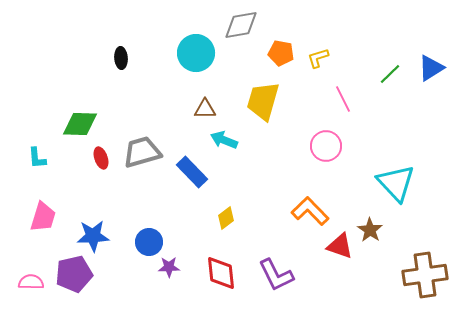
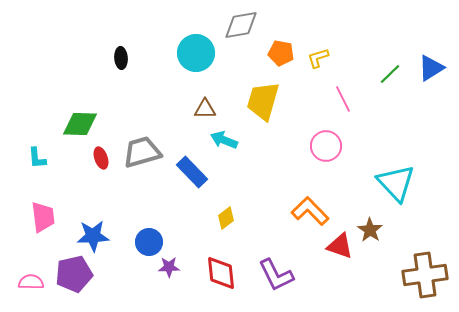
pink trapezoid: rotated 24 degrees counterclockwise
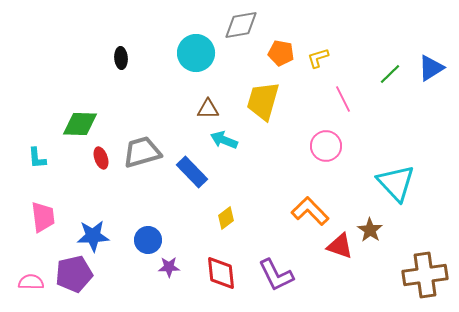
brown triangle: moved 3 px right
blue circle: moved 1 px left, 2 px up
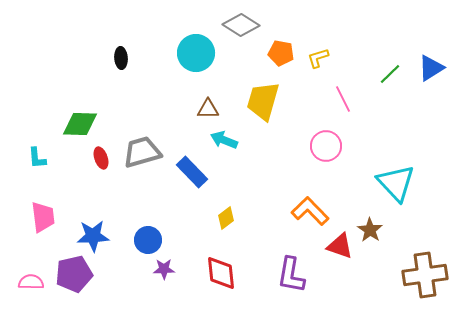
gray diamond: rotated 42 degrees clockwise
purple star: moved 5 px left, 2 px down
purple L-shape: moved 15 px right; rotated 36 degrees clockwise
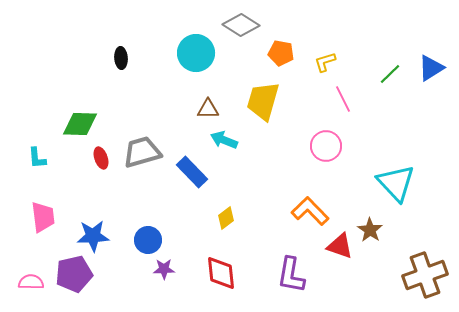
yellow L-shape: moved 7 px right, 4 px down
brown cross: rotated 12 degrees counterclockwise
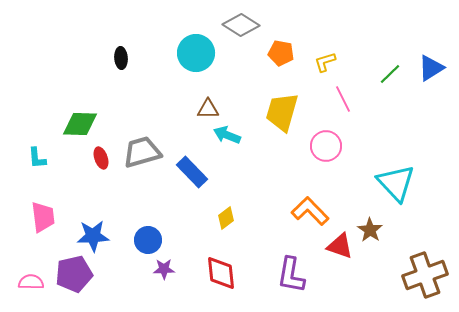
yellow trapezoid: moved 19 px right, 11 px down
cyan arrow: moved 3 px right, 5 px up
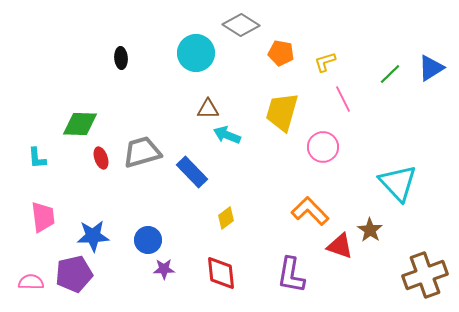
pink circle: moved 3 px left, 1 px down
cyan triangle: moved 2 px right
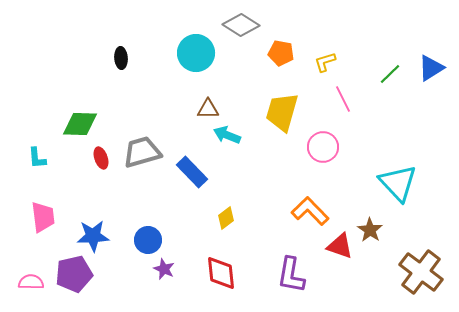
purple star: rotated 25 degrees clockwise
brown cross: moved 4 px left, 3 px up; rotated 33 degrees counterclockwise
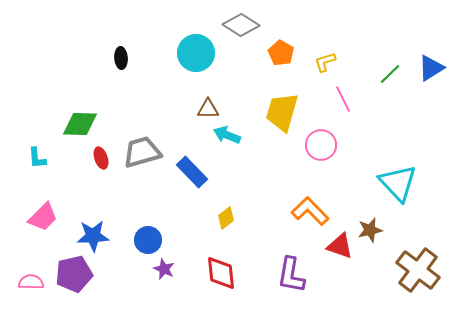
orange pentagon: rotated 20 degrees clockwise
pink circle: moved 2 px left, 2 px up
pink trapezoid: rotated 52 degrees clockwise
brown star: rotated 25 degrees clockwise
brown cross: moved 3 px left, 2 px up
